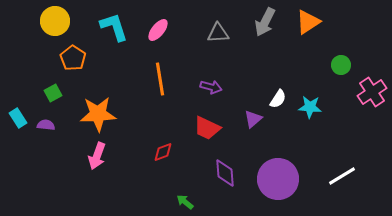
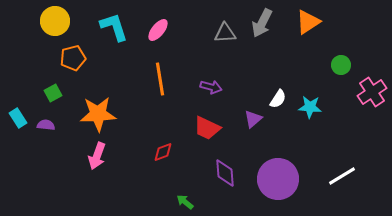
gray arrow: moved 3 px left, 1 px down
gray triangle: moved 7 px right
orange pentagon: rotated 25 degrees clockwise
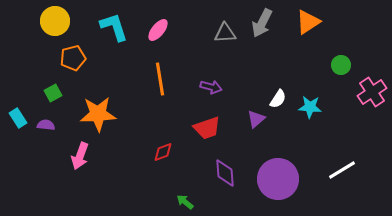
purple triangle: moved 3 px right
red trapezoid: rotated 44 degrees counterclockwise
pink arrow: moved 17 px left
white line: moved 6 px up
